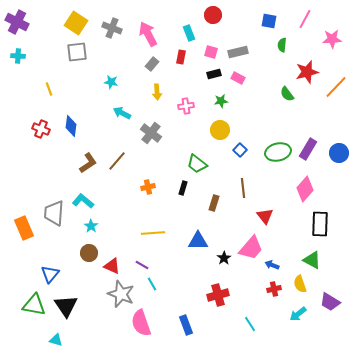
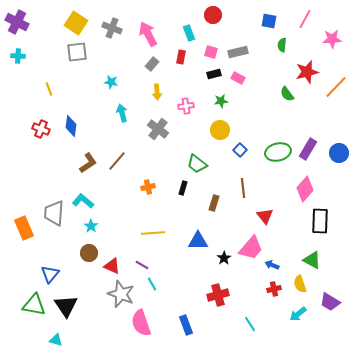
cyan arrow at (122, 113): rotated 48 degrees clockwise
gray cross at (151, 133): moved 7 px right, 4 px up
black rectangle at (320, 224): moved 3 px up
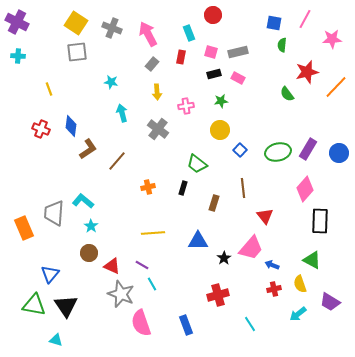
blue square at (269, 21): moved 5 px right, 2 px down
brown L-shape at (88, 163): moved 14 px up
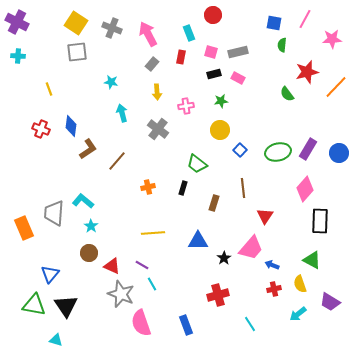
red triangle at (265, 216): rotated 12 degrees clockwise
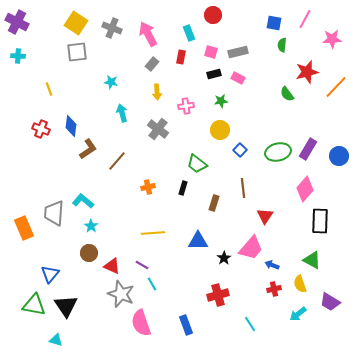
blue circle at (339, 153): moved 3 px down
